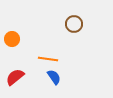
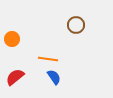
brown circle: moved 2 px right, 1 px down
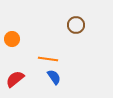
red semicircle: moved 2 px down
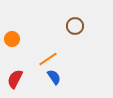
brown circle: moved 1 px left, 1 px down
orange line: rotated 42 degrees counterclockwise
red semicircle: rotated 24 degrees counterclockwise
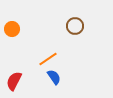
orange circle: moved 10 px up
red semicircle: moved 1 px left, 2 px down
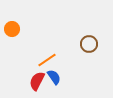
brown circle: moved 14 px right, 18 px down
orange line: moved 1 px left, 1 px down
red semicircle: moved 23 px right
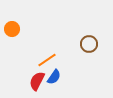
blue semicircle: rotated 70 degrees clockwise
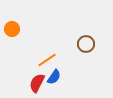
brown circle: moved 3 px left
red semicircle: moved 2 px down
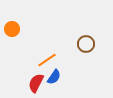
red semicircle: moved 1 px left
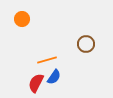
orange circle: moved 10 px right, 10 px up
orange line: rotated 18 degrees clockwise
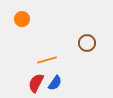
brown circle: moved 1 px right, 1 px up
blue semicircle: moved 1 px right, 6 px down
